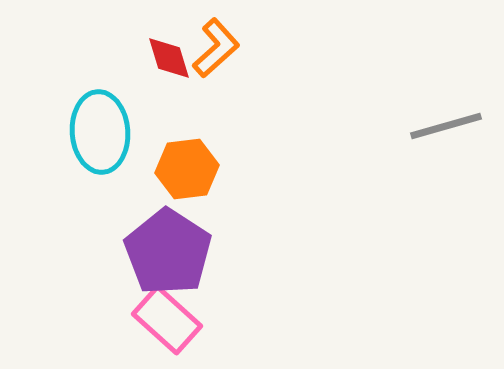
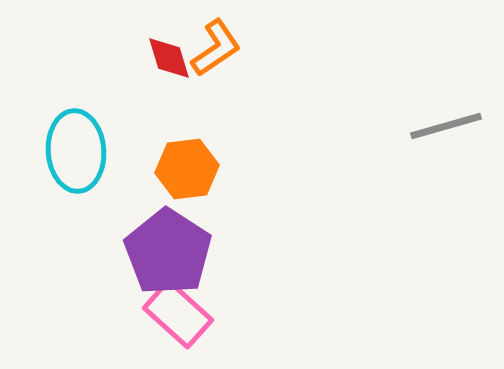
orange L-shape: rotated 8 degrees clockwise
cyan ellipse: moved 24 px left, 19 px down
pink rectangle: moved 11 px right, 6 px up
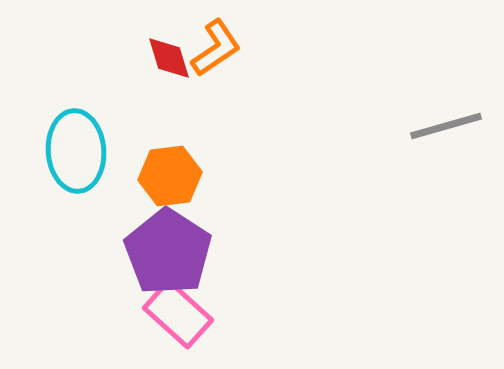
orange hexagon: moved 17 px left, 7 px down
